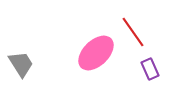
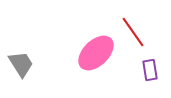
purple rectangle: moved 1 px down; rotated 15 degrees clockwise
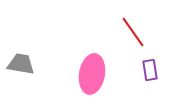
pink ellipse: moved 4 px left, 21 px down; rotated 36 degrees counterclockwise
gray trapezoid: rotated 48 degrees counterclockwise
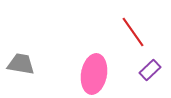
purple rectangle: rotated 55 degrees clockwise
pink ellipse: moved 2 px right
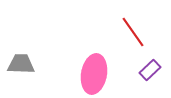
gray trapezoid: rotated 8 degrees counterclockwise
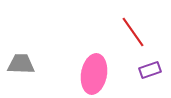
purple rectangle: rotated 25 degrees clockwise
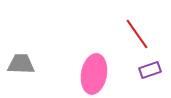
red line: moved 4 px right, 2 px down
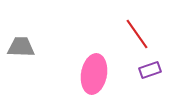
gray trapezoid: moved 17 px up
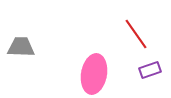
red line: moved 1 px left
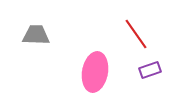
gray trapezoid: moved 15 px right, 12 px up
pink ellipse: moved 1 px right, 2 px up
